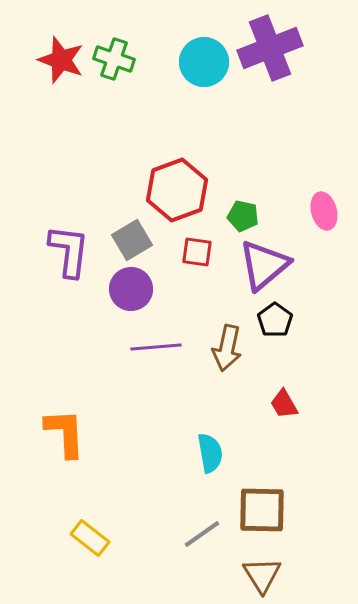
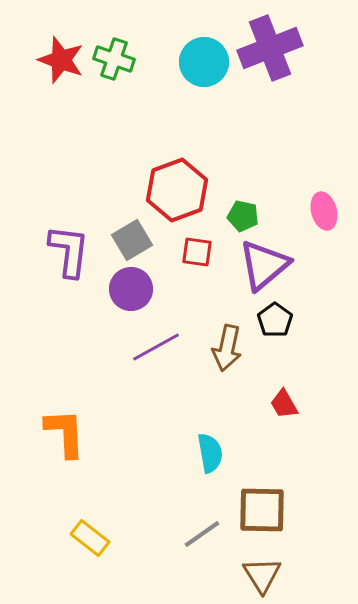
purple line: rotated 24 degrees counterclockwise
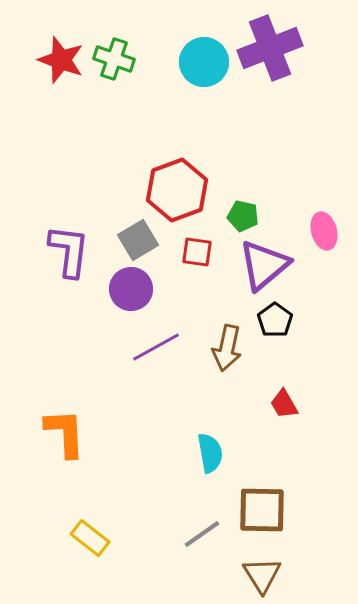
pink ellipse: moved 20 px down
gray square: moved 6 px right
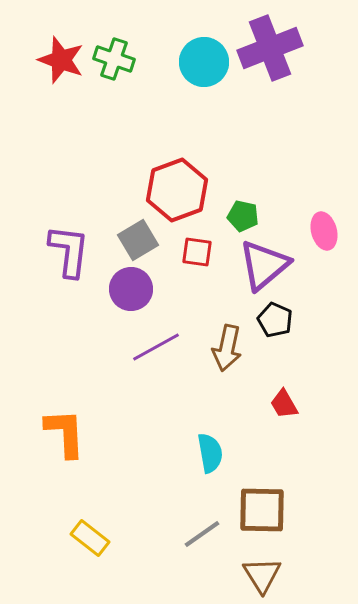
black pentagon: rotated 12 degrees counterclockwise
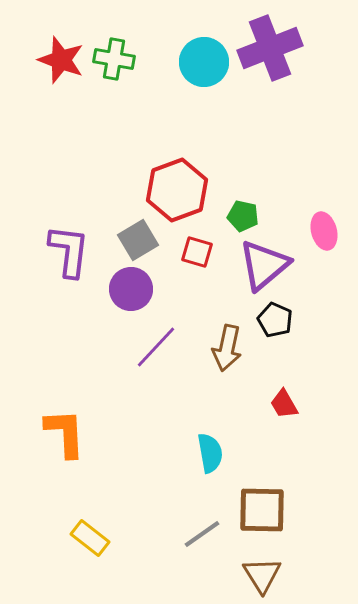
green cross: rotated 9 degrees counterclockwise
red square: rotated 8 degrees clockwise
purple line: rotated 18 degrees counterclockwise
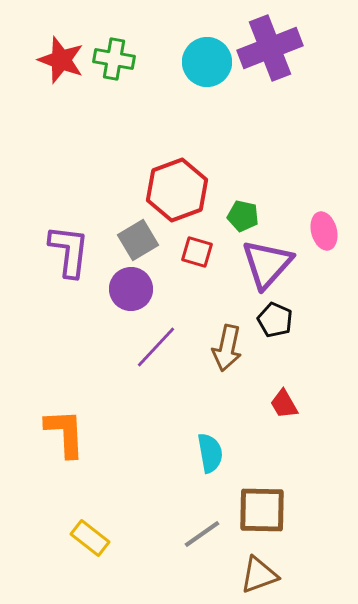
cyan circle: moved 3 px right
purple triangle: moved 3 px right, 1 px up; rotated 8 degrees counterclockwise
brown triangle: moved 3 px left; rotated 42 degrees clockwise
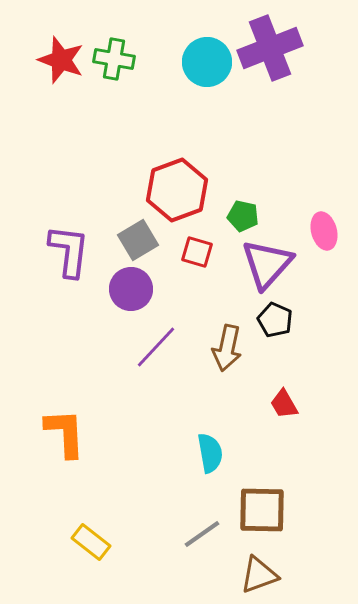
yellow rectangle: moved 1 px right, 4 px down
